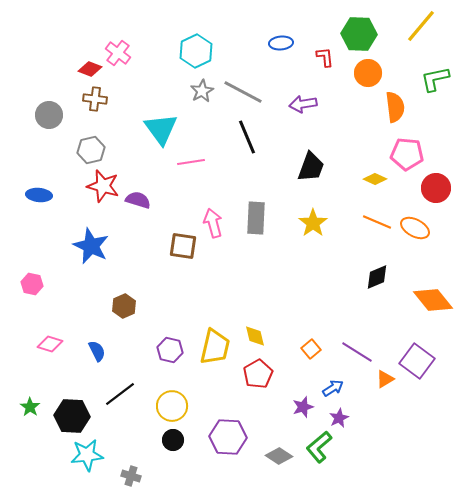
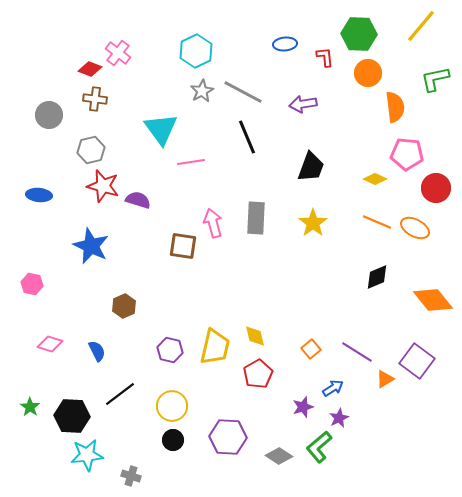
blue ellipse at (281, 43): moved 4 px right, 1 px down
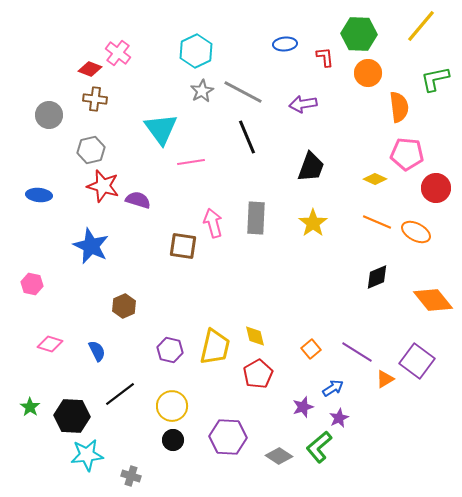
orange semicircle at (395, 107): moved 4 px right
orange ellipse at (415, 228): moved 1 px right, 4 px down
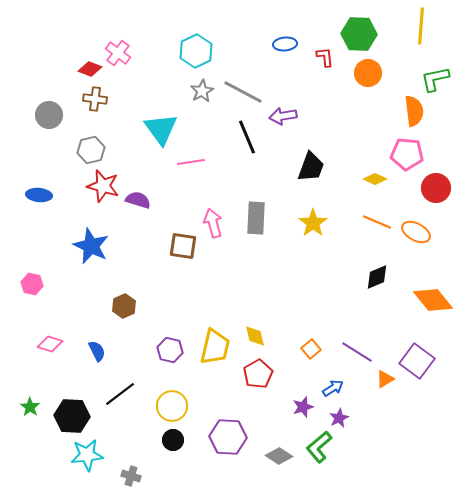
yellow line at (421, 26): rotated 36 degrees counterclockwise
purple arrow at (303, 104): moved 20 px left, 12 px down
orange semicircle at (399, 107): moved 15 px right, 4 px down
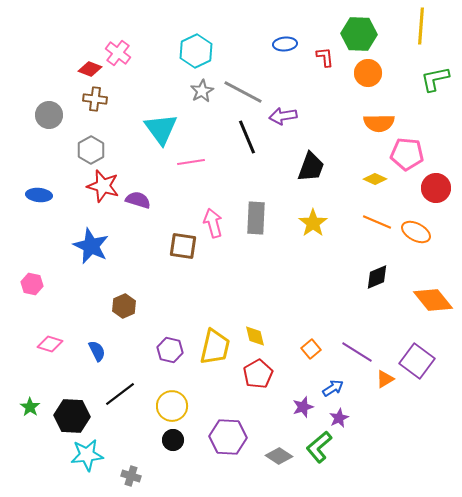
orange semicircle at (414, 111): moved 35 px left, 12 px down; rotated 96 degrees clockwise
gray hexagon at (91, 150): rotated 16 degrees counterclockwise
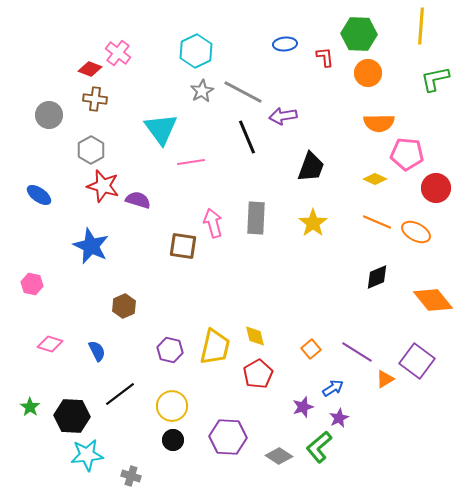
blue ellipse at (39, 195): rotated 30 degrees clockwise
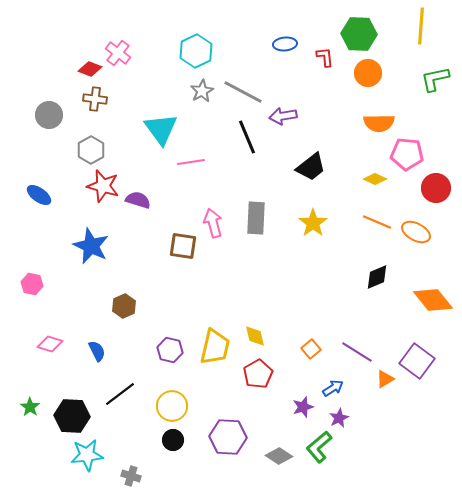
black trapezoid at (311, 167): rotated 32 degrees clockwise
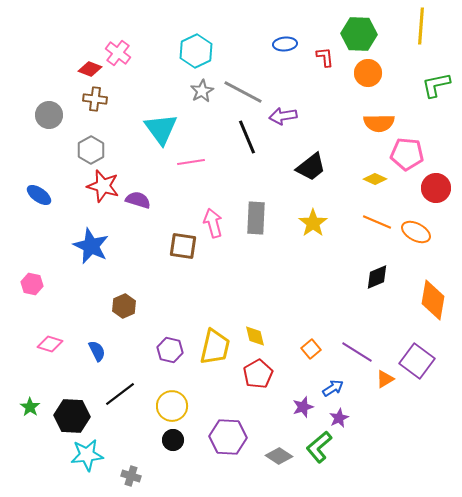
green L-shape at (435, 79): moved 1 px right, 6 px down
orange diamond at (433, 300): rotated 48 degrees clockwise
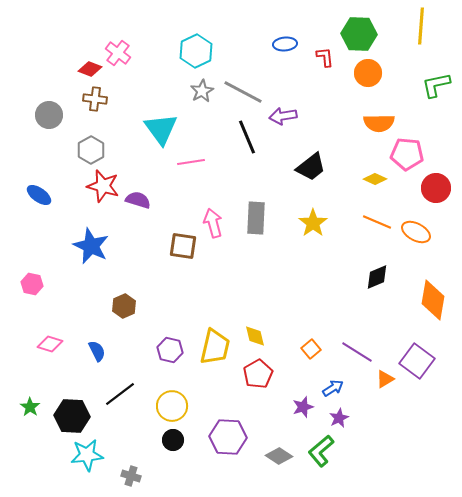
green L-shape at (319, 447): moved 2 px right, 4 px down
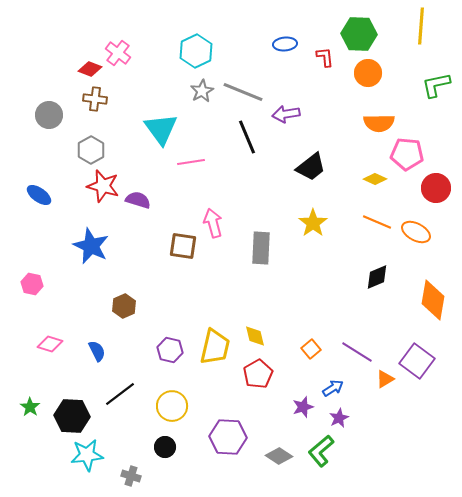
gray line at (243, 92): rotated 6 degrees counterclockwise
purple arrow at (283, 116): moved 3 px right, 2 px up
gray rectangle at (256, 218): moved 5 px right, 30 px down
black circle at (173, 440): moved 8 px left, 7 px down
